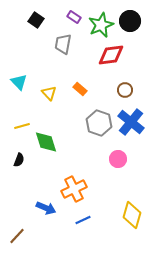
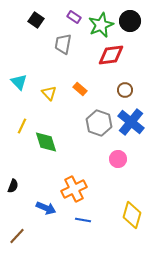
yellow line: rotated 49 degrees counterclockwise
black semicircle: moved 6 px left, 26 px down
blue line: rotated 35 degrees clockwise
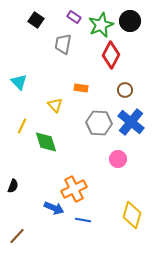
red diamond: rotated 56 degrees counterclockwise
orange rectangle: moved 1 px right, 1 px up; rotated 32 degrees counterclockwise
yellow triangle: moved 6 px right, 12 px down
gray hexagon: rotated 15 degrees counterclockwise
blue arrow: moved 8 px right
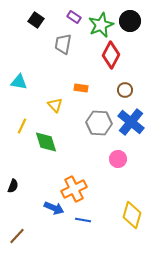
cyan triangle: rotated 36 degrees counterclockwise
